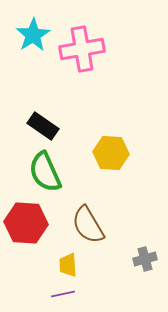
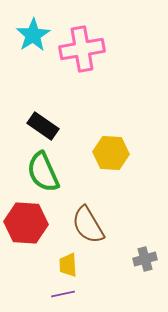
green semicircle: moved 2 px left
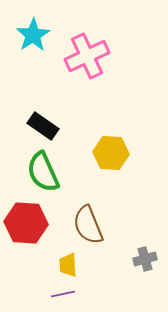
pink cross: moved 5 px right, 7 px down; rotated 15 degrees counterclockwise
brown semicircle: rotated 9 degrees clockwise
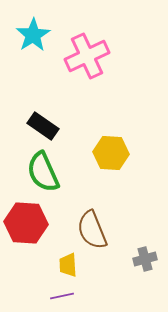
brown semicircle: moved 4 px right, 5 px down
purple line: moved 1 px left, 2 px down
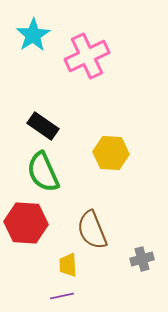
gray cross: moved 3 px left
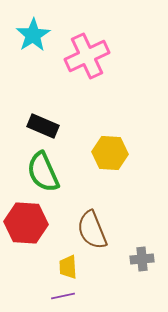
black rectangle: rotated 12 degrees counterclockwise
yellow hexagon: moved 1 px left
gray cross: rotated 10 degrees clockwise
yellow trapezoid: moved 2 px down
purple line: moved 1 px right
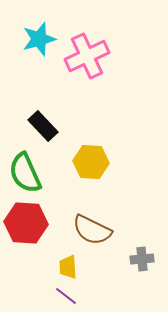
cyan star: moved 6 px right, 4 px down; rotated 16 degrees clockwise
black rectangle: rotated 24 degrees clockwise
yellow hexagon: moved 19 px left, 9 px down
green semicircle: moved 18 px left, 1 px down
brown semicircle: rotated 42 degrees counterclockwise
purple line: moved 3 px right; rotated 50 degrees clockwise
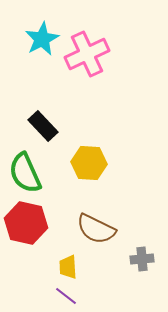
cyan star: moved 3 px right; rotated 12 degrees counterclockwise
pink cross: moved 2 px up
yellow hexagon: moved 2 px left, 1 px down
red hexagon: rotated 9 degrees clockwise
brown semicircle: moved 4 px right, 1 px up
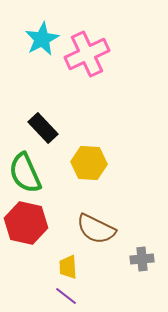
black rectangle: moved 2 px down
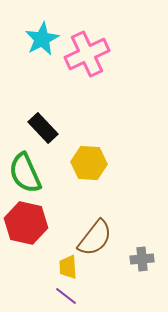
brown semicircle: moved 1 px left, 9 px down; rotated 78 degrees counterclockwise
